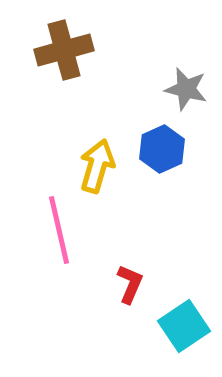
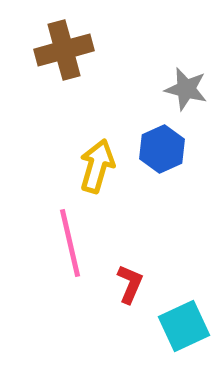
pink line: moved 11 px right, 13 px down
cyan square: rotated 9 degrees clockwise
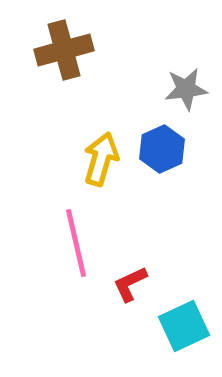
gray star: rotated 21 degrees counterclockwise
yellow arrow: moved 4 px right, 7 px up
pink line: moved 6 px right
red L-shape: rotated 138 degrees counterclockwise
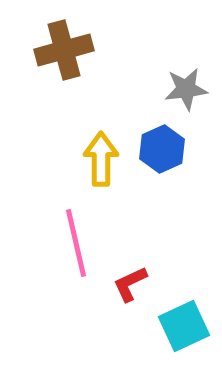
yellow arrow: rotated 16 degrees counterclockwise
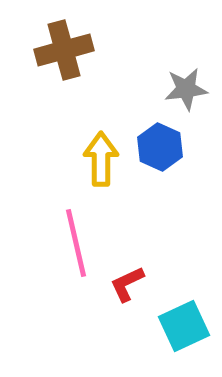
blue hexagon: moved 2 px left, 2 px up; rotated 12 degrees counterclockwise
red L-shape: moved 3 px left
